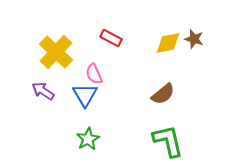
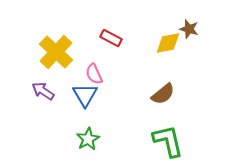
brown star: moved 5 px left, 10 px up
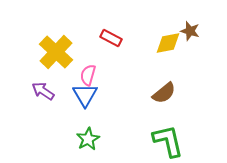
brown star: moved 1 px right, 2 px down
pink semicircle: moved 6 px left, 1 px down; rotated 40 degrees clockwise
brown semicircle: moved 1 px right, 1 px up
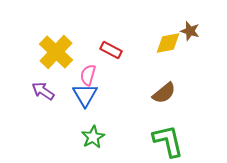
red rectangle: moved 12 px down
green star: moved 5 px right, 2 px up
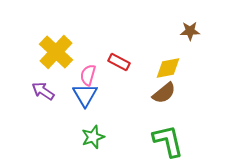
brown star: rotated 18 degrees counterclockwise
yellow diamond: moved 25 px down
red rectangle: moved 8 px right, 12 px down
green star: rotated 10 degrees clockwise
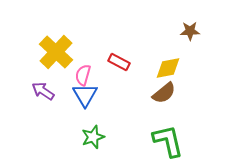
pink semicircle: moved 5 px left
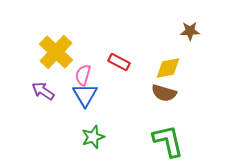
brown semicircle: rotated 55 degrees clockwise
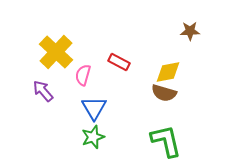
yellow diamond: moved 4 px down
purple arrow: rotated 15 degrees clockwise
blue triangle: moved 9 px right, 13 px down
green L-shape: moved 2 px left
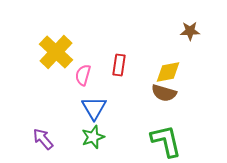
red rectangle: moved 3 px down; rotated 70 degrees clockwise
purple arrow: moved 48 px down
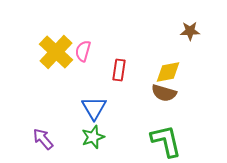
red rectangle: moved 5 px down
pink semicircle: moved 24 px up
